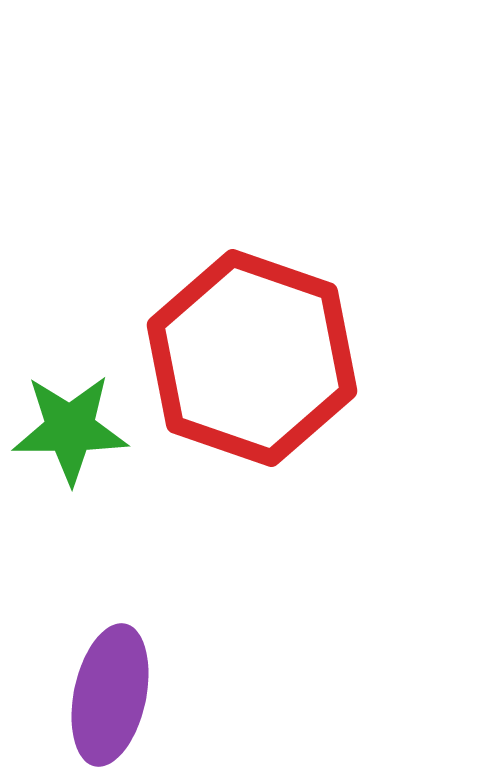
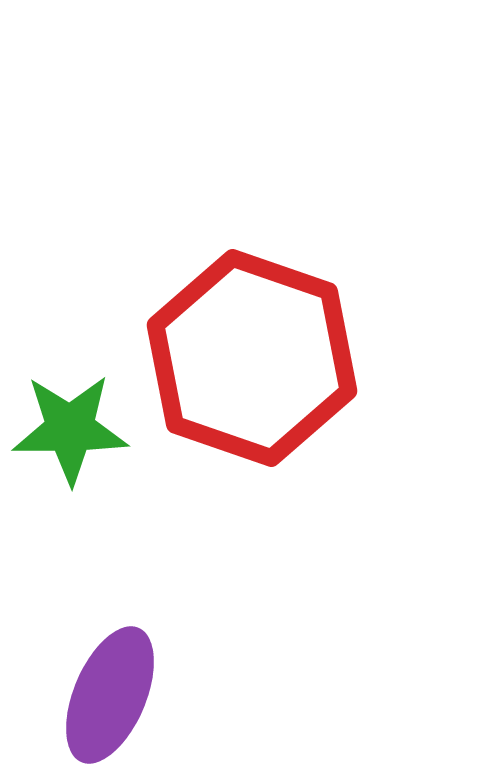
purple ellipse: rotated 11 degrees clockwise
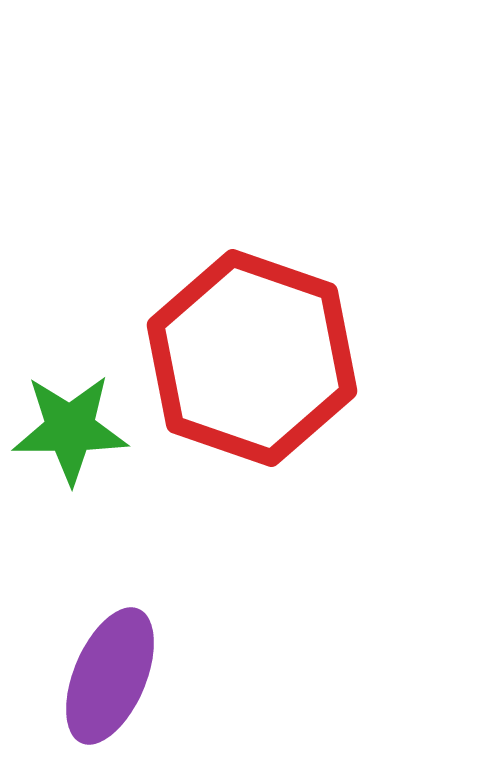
purple ellipse: moved 19 px up
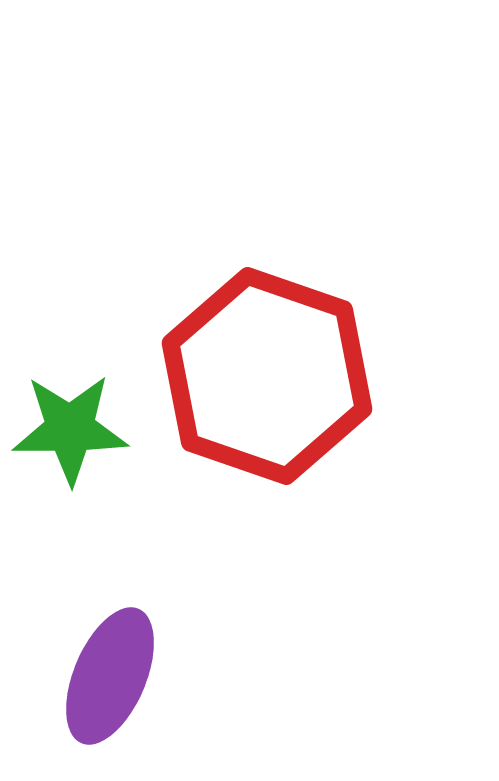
red hexagon: moved 15 px right, 18 px down
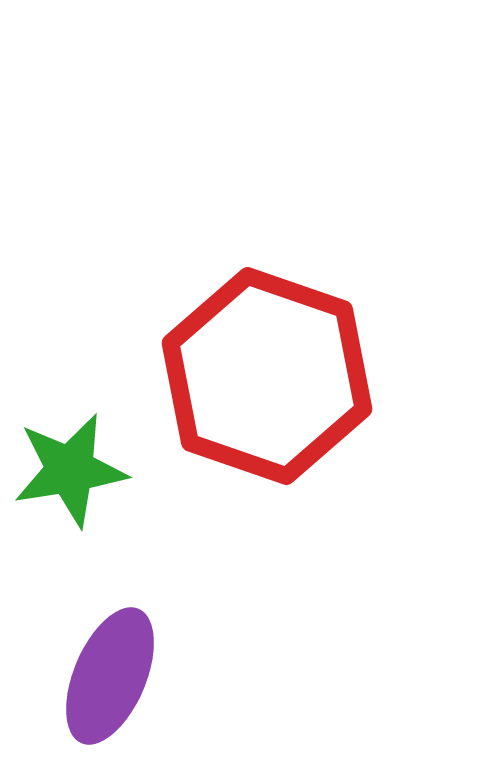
green star: moved 41 px down; rotated 9 degrees counterclockwise
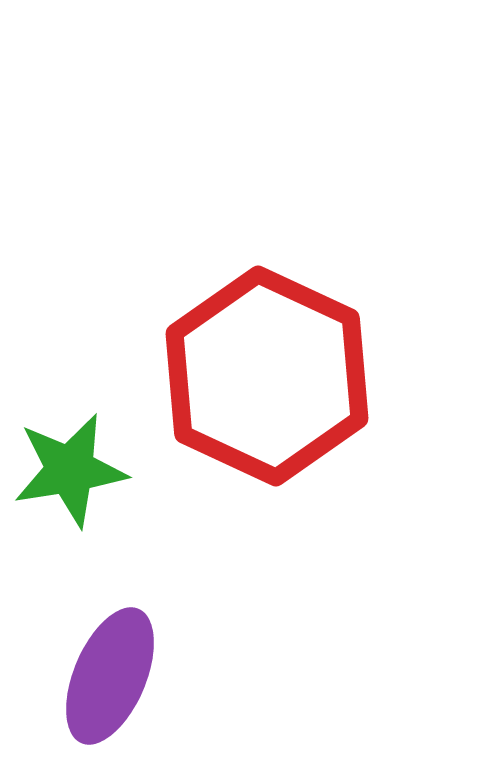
red hexagon: rotated 6 degrees clockwise
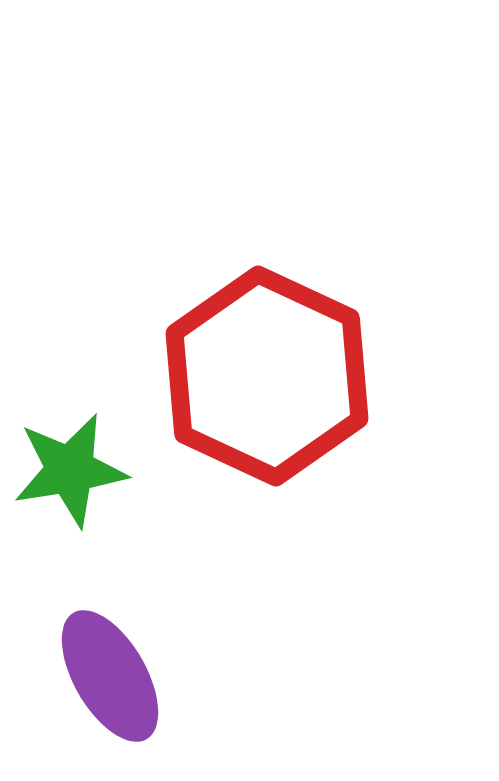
purple ellipse: rotated 53 degrees counterclockwise
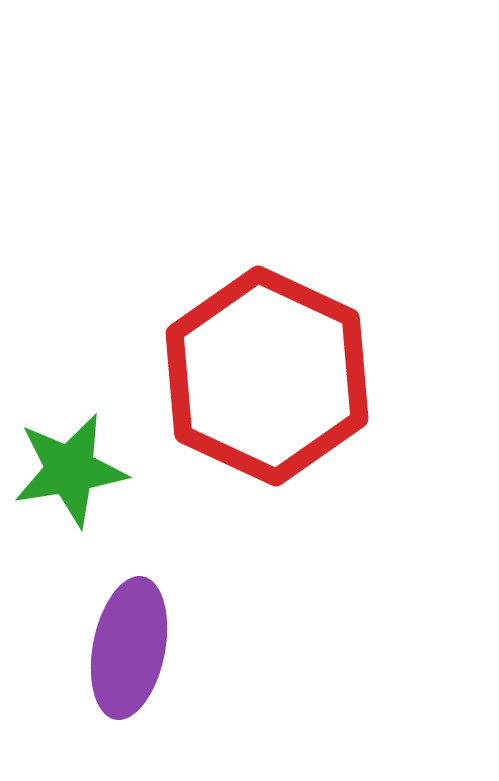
purple ellipse: moved 19 px right, 28 px up; rotated 41 degrees clockwise
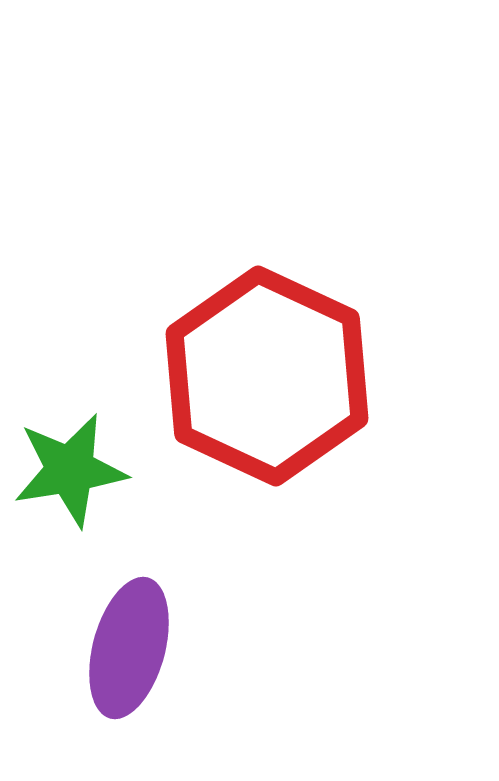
purple ellipse: rotated 4 degrees clockwise
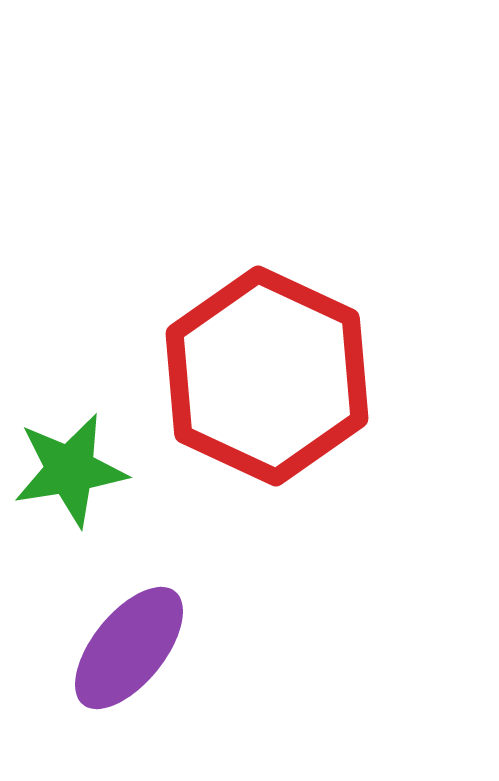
purple ellipse: rotated 24 degrees clockwise
